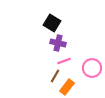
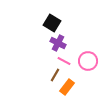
purple cross: rotated 14 degrees clockwise
pink line: rotated 48 degrees clockwise
pink circle: moved 4 px left, 7 px up
brown line: moved 1 px up
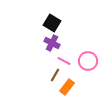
purple cross: moved 6 px left
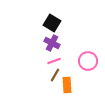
pink line: moved 10 px left; rotated 48 degrees counterclockwise
orange rectangle: moved 2 px up; rotated 42 degrees counterclockwise
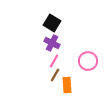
pink line: rotated 40 degrees counterclockwise
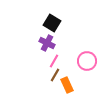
purple cross: moved 5 px left
pink circle: moved 1 px left
orange rectangle: rotated 21 degrees counterclockwise
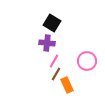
purple cross: rotated 21 degrees counterclockwise
brown line: moved 1 px right, 1 px up
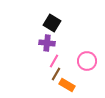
orange rectangle: rotated 35 degrees counterclockwise
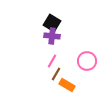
purple cross: moved 5 px right, 7 px up
pink line: moved 2 px left
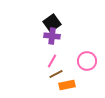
black square: rotated 24 degrees clockwise
brown line: rotated 32 degrees clockwise
orange rectangle: rotated 42 degrees counterclockwise
